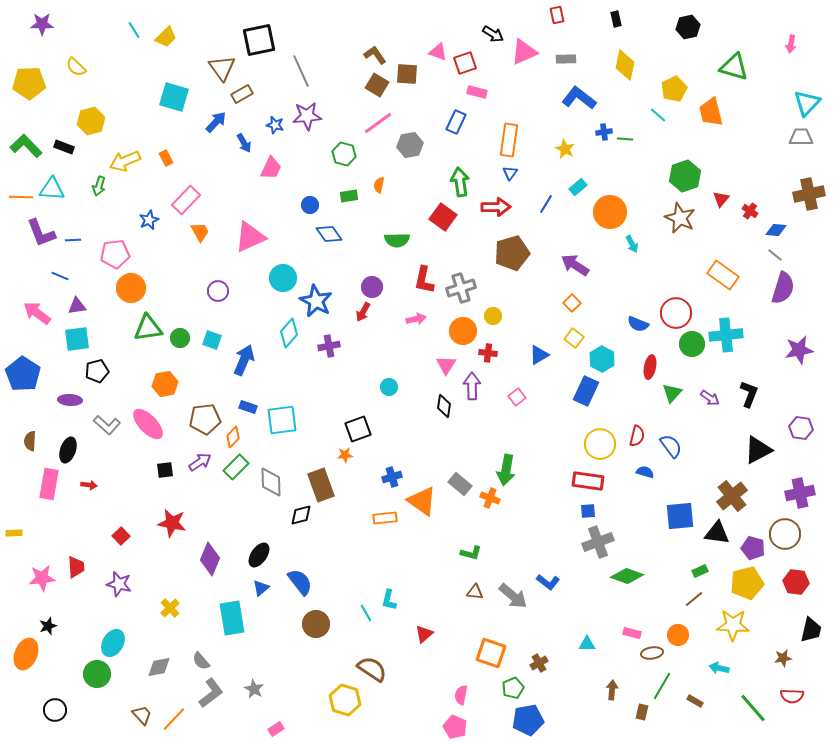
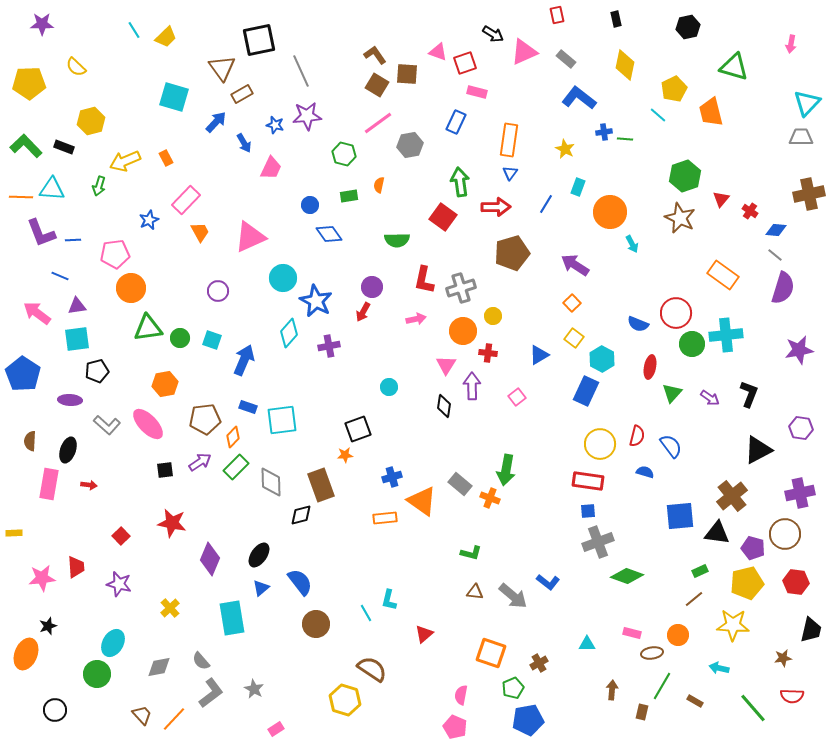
gray rectangle at (566, 59): rotated 42 degrees clockwise
cyan rectangle at (578, 187): rotated 30 degrees counterclockwise
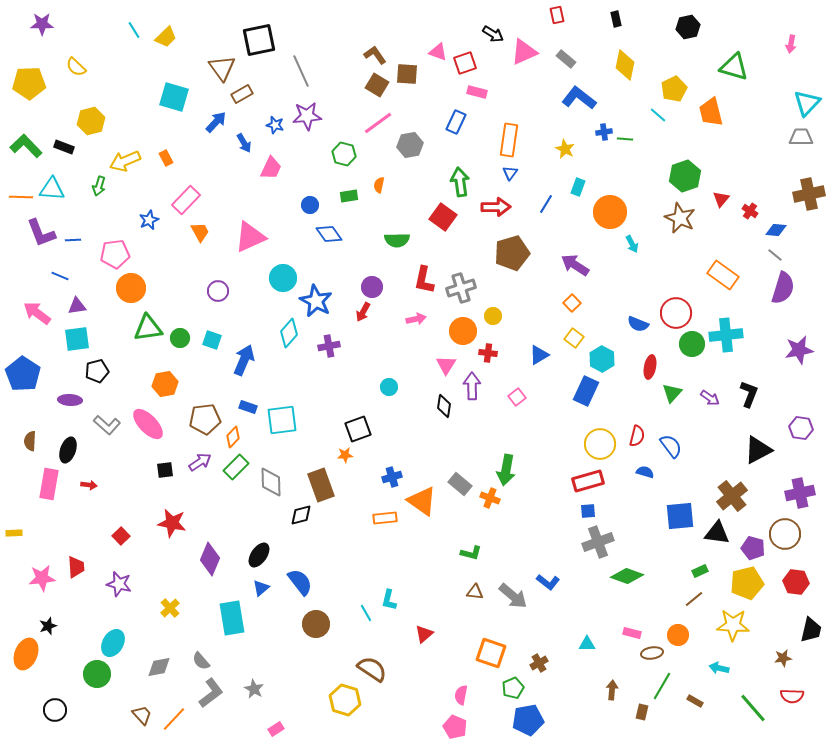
red rectangle at (588, 481): rotated 24 degrees counterclockwise
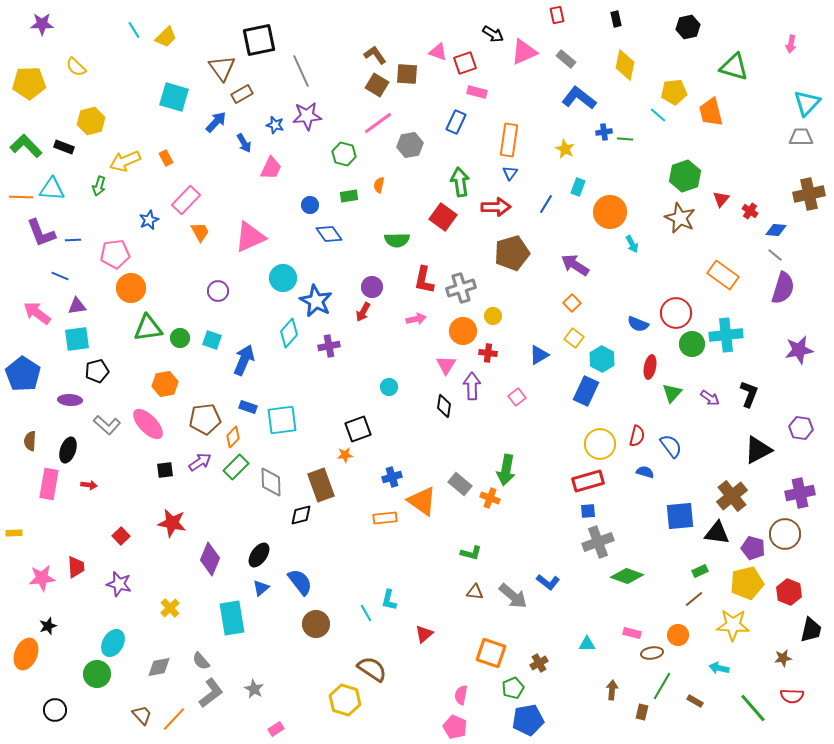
yellow pentagon at (674, 89): moved 3 px down; rotated 20 degrees clockwise
red hexagon at (796, 582): moved 7 px left, 10 px down; rotated 15 degrees clockwise
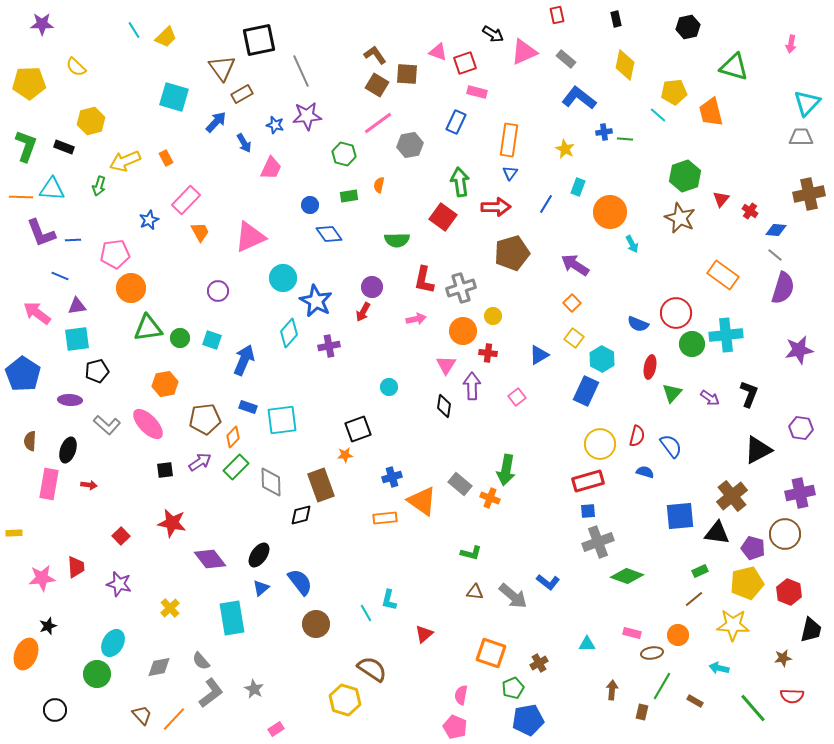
green L-shape at (26, 146): rotated 64 degrees clockwise
purple diamond at (210, 559): rotated 60 degrees counterclockwise
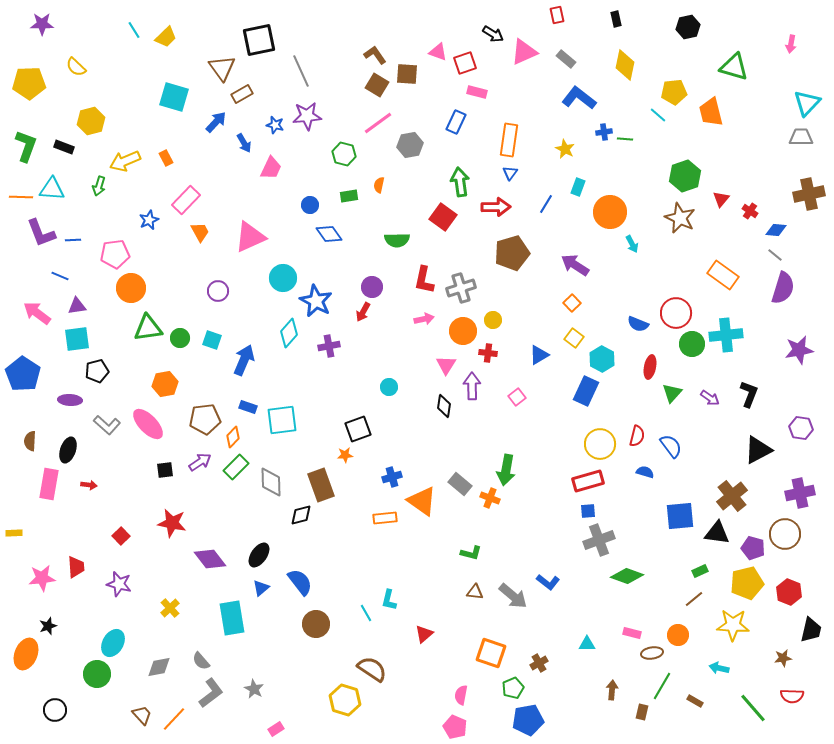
yellow circle at (493, 316): moved 4 px down
pink arrow at (416, 319): moved 8 px right
gray cross at (598, 542): moved 1 px right, 2 px up
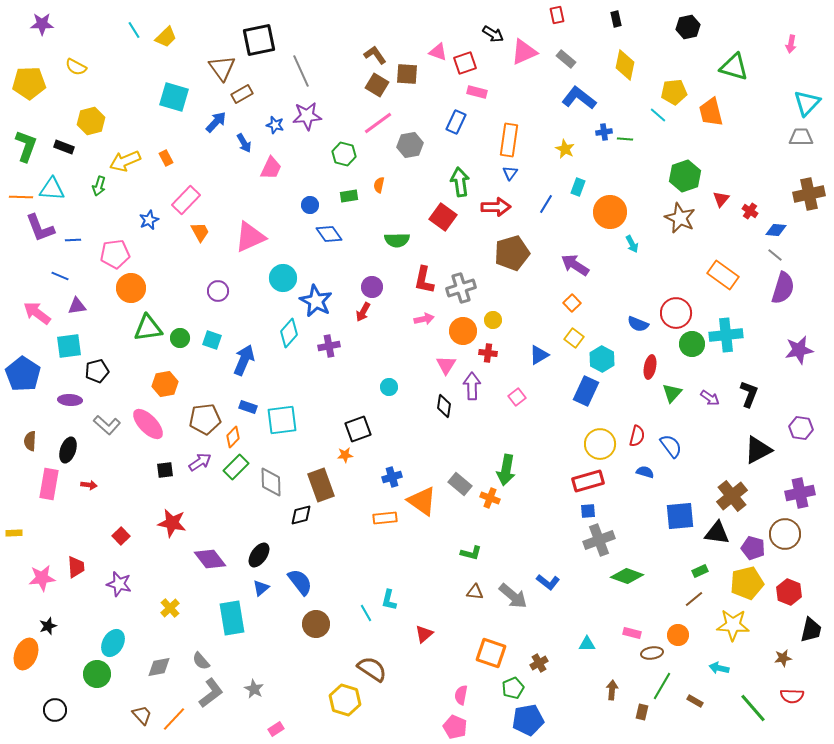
yellow semicircle at (76, 67): rotated 15 degrees counterclockwise
purple L-shape at (41, 233): moved 1 px left, 5 px up
cyan square at (77, 339): moved 8 px left, 7 px down
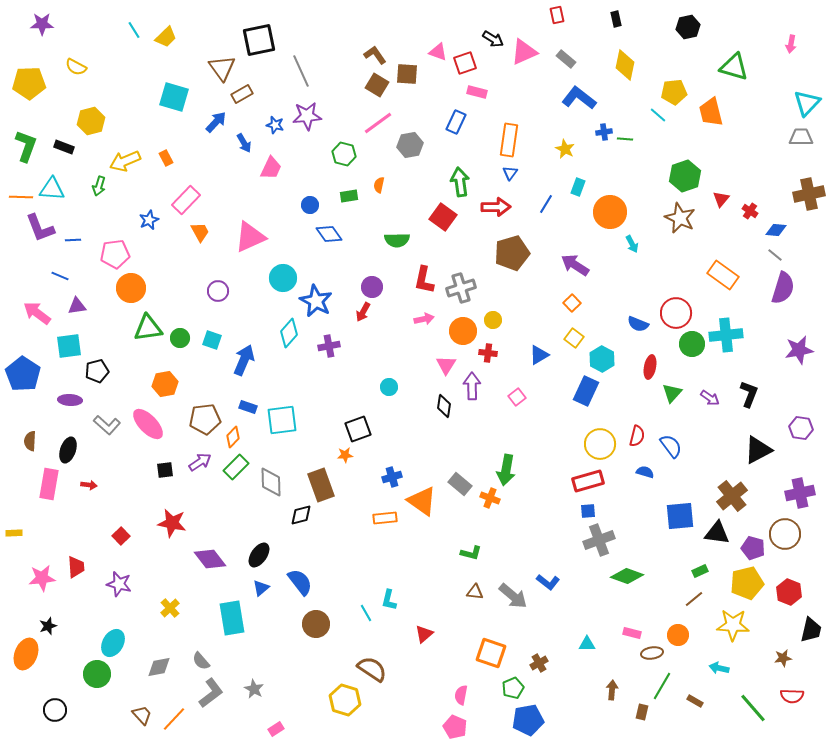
black arrow at (493, 34): moved 5 px down
